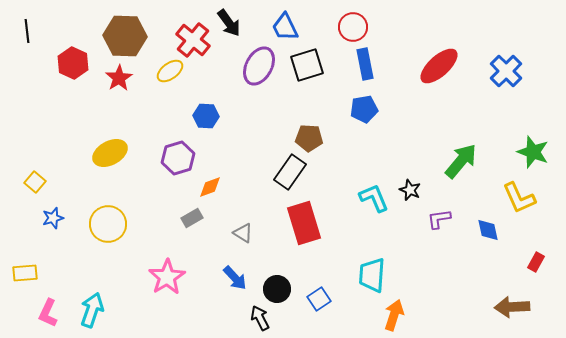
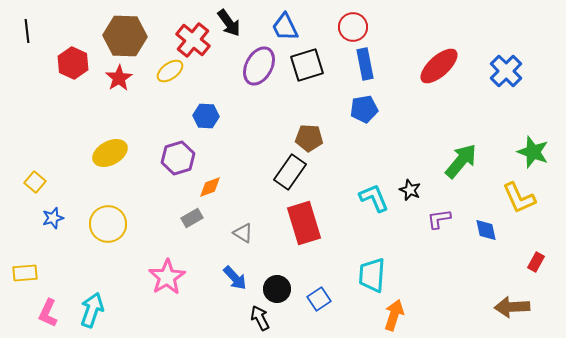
blue diamond at (488, 230): moved 2 px left
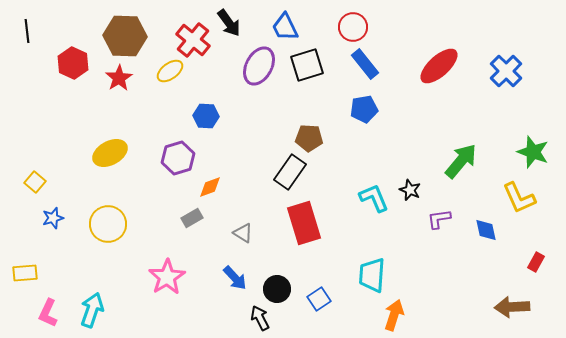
blue rectangle at (365, 64): rotated 28 degrees counterclockwise
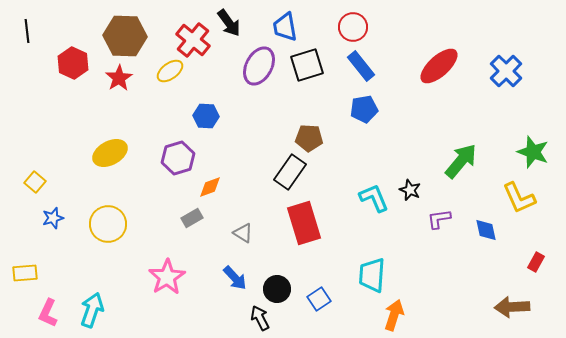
blue trapezoid at (285, 27): rotated 16 degrees clockwise
blue rectangle at (365, 64): moved 4 px left, 2 px down
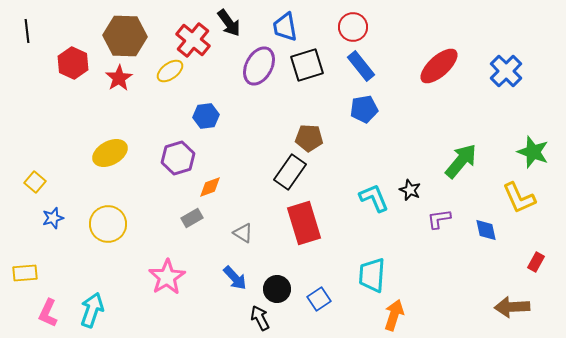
blue hexagon at (206, 116): rotated 10 degrees counterclockwise
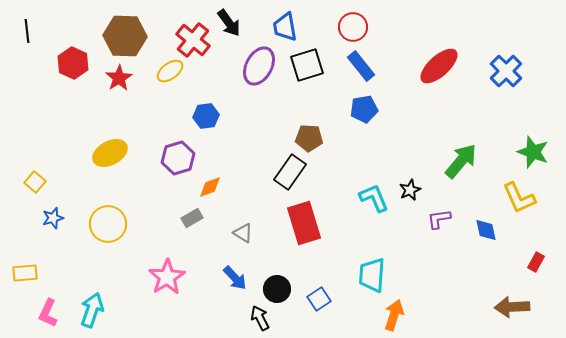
black star at (410, 190): rotated 25 degrees clockwise
